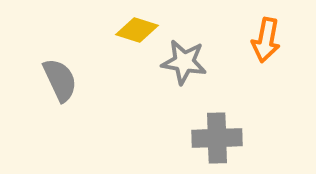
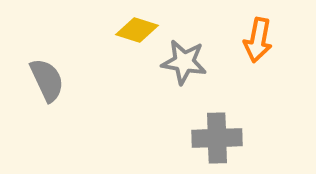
orange arrow: moved 8 px left
gray semicircle: moved 13 px left
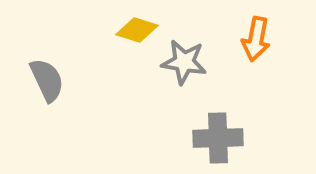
orange arrow: moved 2 px left, 1 px up
gray cross: moved 1 px right
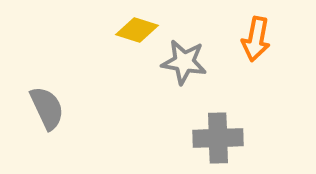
gray semicircle: moved 28 px down
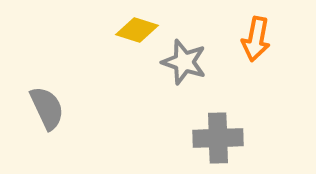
gray star: rotated 9 degrees clockwise
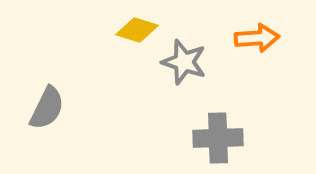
orange arrow: moved 1 px right, 1 px up; rotated 105 degrees counterclockwise
gray semicircle: rotated 51 degrees clockwise
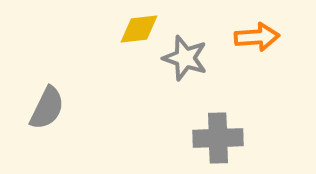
yellow diamond: moved 2 px right, 1 px up; rotated 24 degrees counterclockwise
orange arrow: moved 1 px up
gray star: moved 1 px right, 4 px up
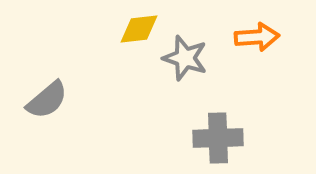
gray semicircle: moved 8 px up; rotated 24 degrees clockwise
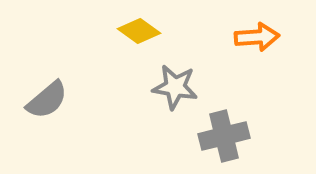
yellow diamond: moved 2 px down; rotated 42 degrees clockwise
gray star: moved 10 px left, 29 px down; rotated 9 degrees counterclockwise
gray cross: moved 6 px right, 2 px up; rotated 12 degrees counterclockwise
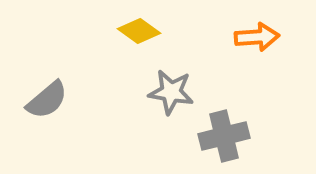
gray star: moved 4 px left, 5 px down
